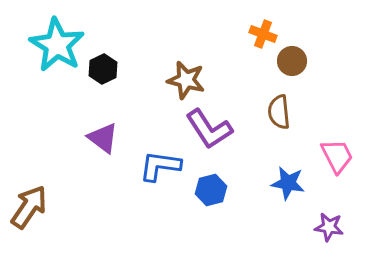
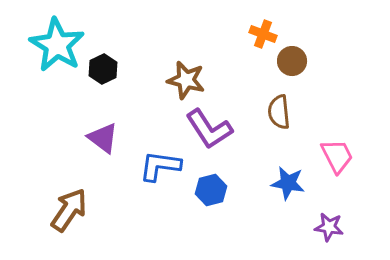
brown arrow: moved 40 px right, 3 px down
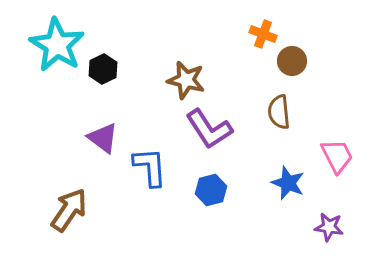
blue L-shape: moved 10 px left, 1 px down; rotated 78 degrees clockwise
blue star: rotated 12 degrees clockwise
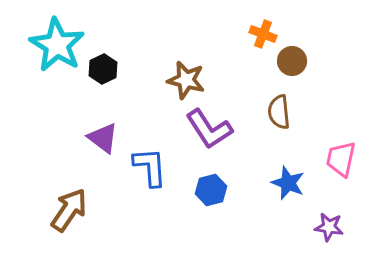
pink trapezoid: moved 4 px right, 3 px down; rotated 141 degrees counterclockwise
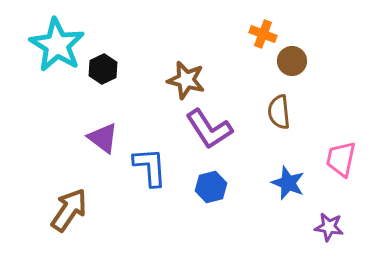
blue hexagon: moved 3 px up
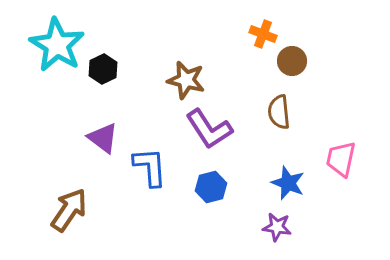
purple star: moved 52 px left
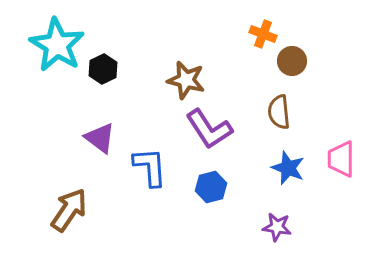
purple triangle: moved 3 px left
pink trapezoid: rotated 12 degrees counterclockwise
blue star: moved 15 px up
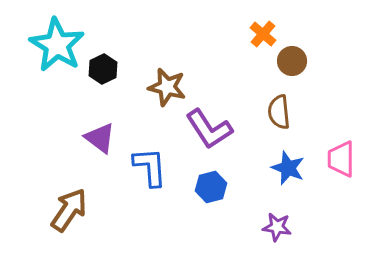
orange cross: rotated 20 degrees clockwise
brown star: moved 19 px left, 7 px down
